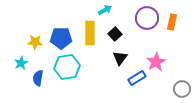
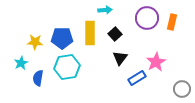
cyan arrow: rotated 24 degrees clockwise
blue pentagon: moved 1 px right
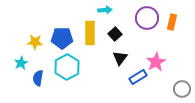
cyan hexagon: rotated 20 degrees counterclockwise
blue rectangle: moved 1 px right, 1 px up
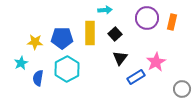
cyan hexagon: moved 2 px down
blue rectangle: moved 2 px left
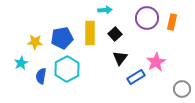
blue pentagon: rotated 10 degrees counterclockwise
blue semicircle: moved 3 px right, 2 px up
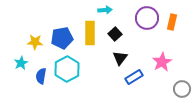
pink star: moved 6 px right
blue rectangle: moved 2 px left
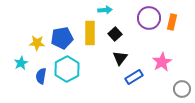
purple circle: moved 2 px right
yellow star: moved 2 px right, 1 px down
